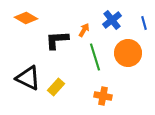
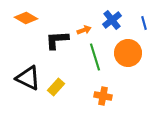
orange arrow: rotated 40 degrees clockwise
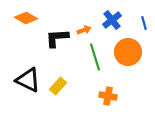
black L-shape: moved 2 px up
orange circle: moved 1 px up
black triangle: moved 2 px down
yellow rectangle: moved 2 px right, 1 px up
orange cross: moved 5 px right
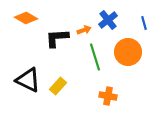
blue cross: moved 4 px left
